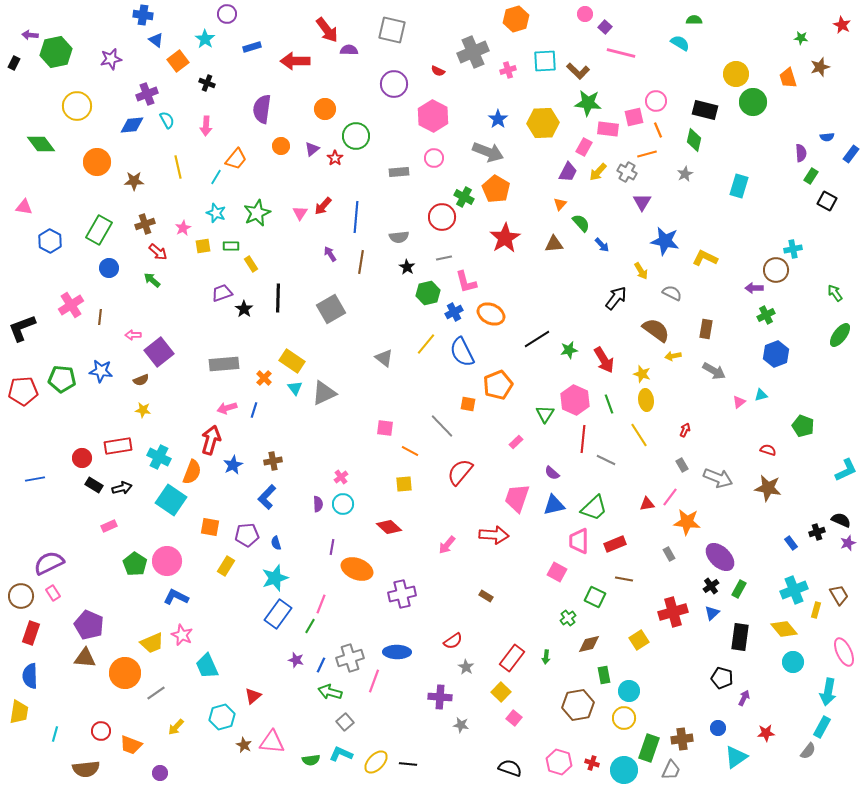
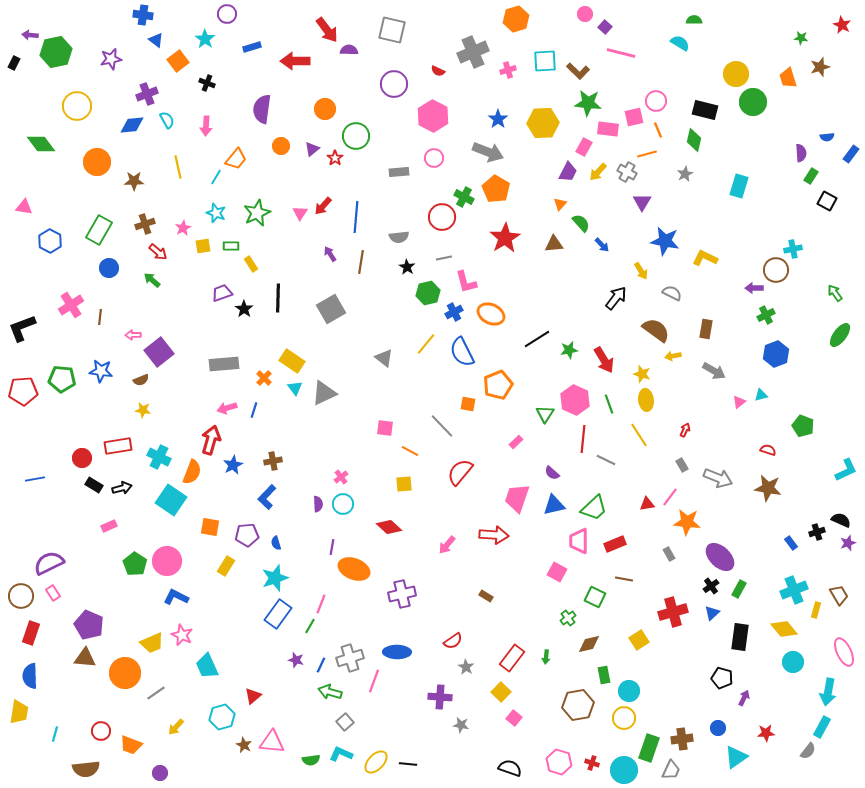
orange ellipse at (357, 569): moved 3 px left
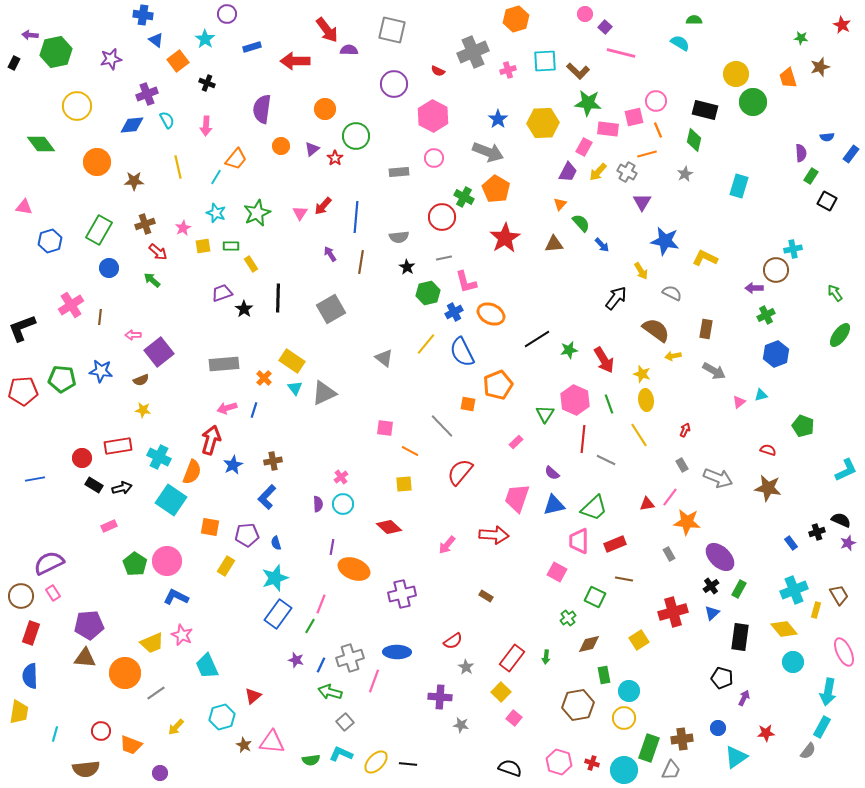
blue hexagon at (50, 241): rotated 15 degrees clockwise
purple pentagon at (89, 625): rotated 28 degrees counterclockwise
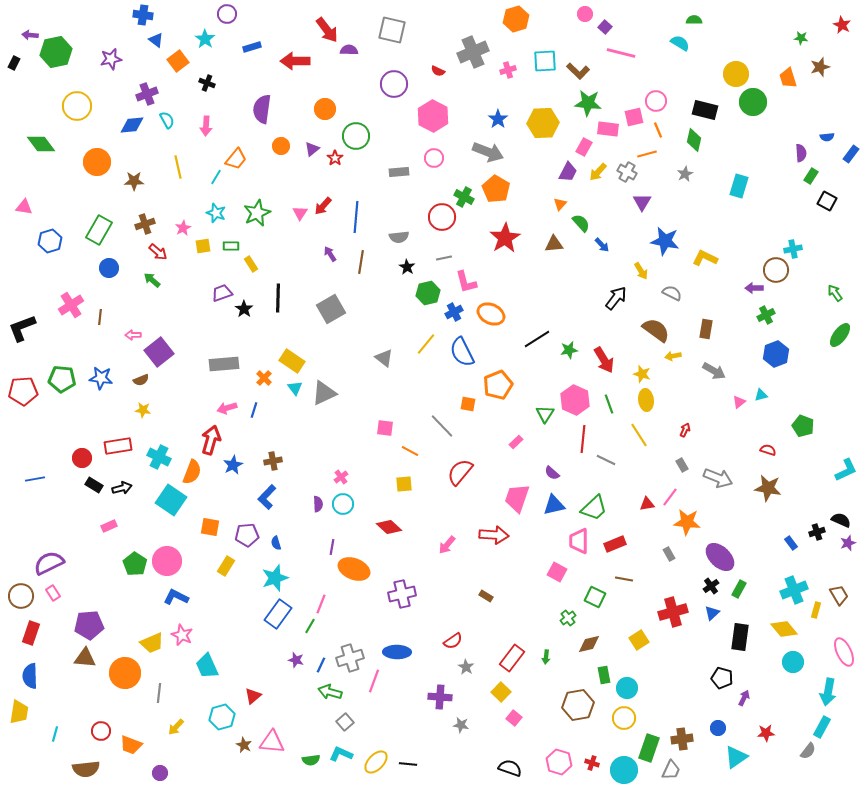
blue star at (101, 371): moved 7 px down
cyan circle at (629, 691): moved 2 px left, 3 px up
gray line at (156, 693): moved 3 px right; rotated 48 degrees counterclockwise
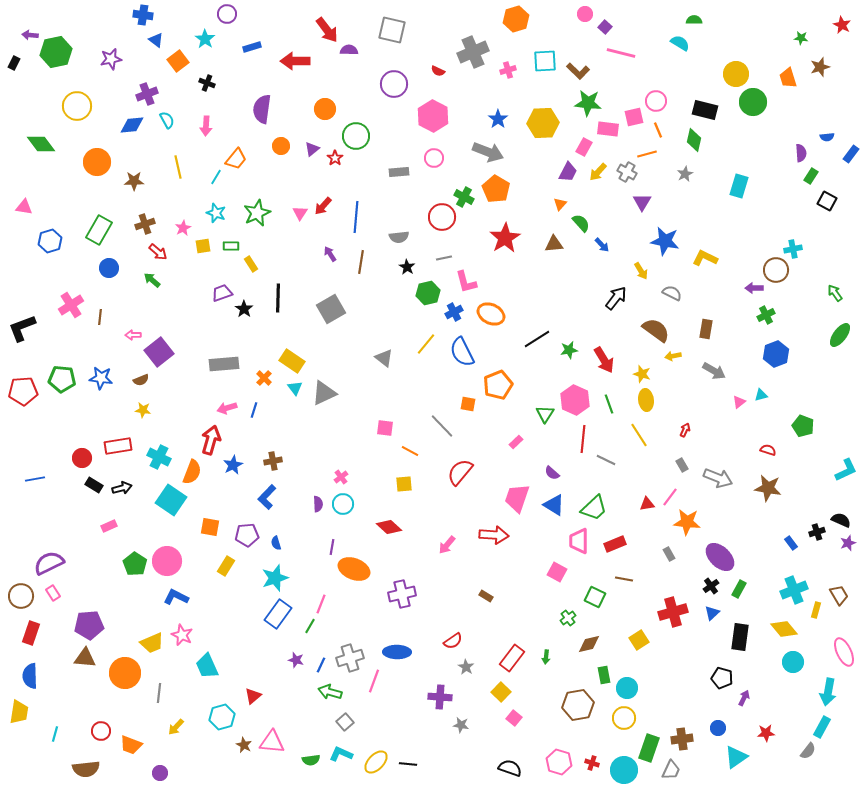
blue triangle at (554, 505): rotated 45 degrees clockwise
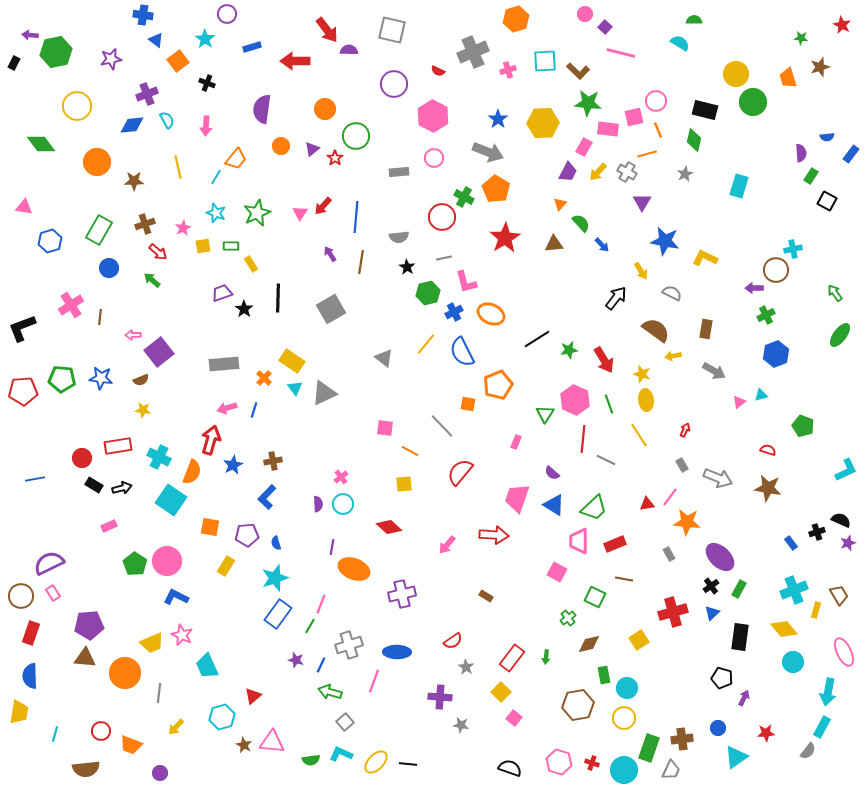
pink rectangle at (516, 442): rotated 24 degrees counterclockwise
gray cross at (350, 658): moved 1 px left, 13 px up
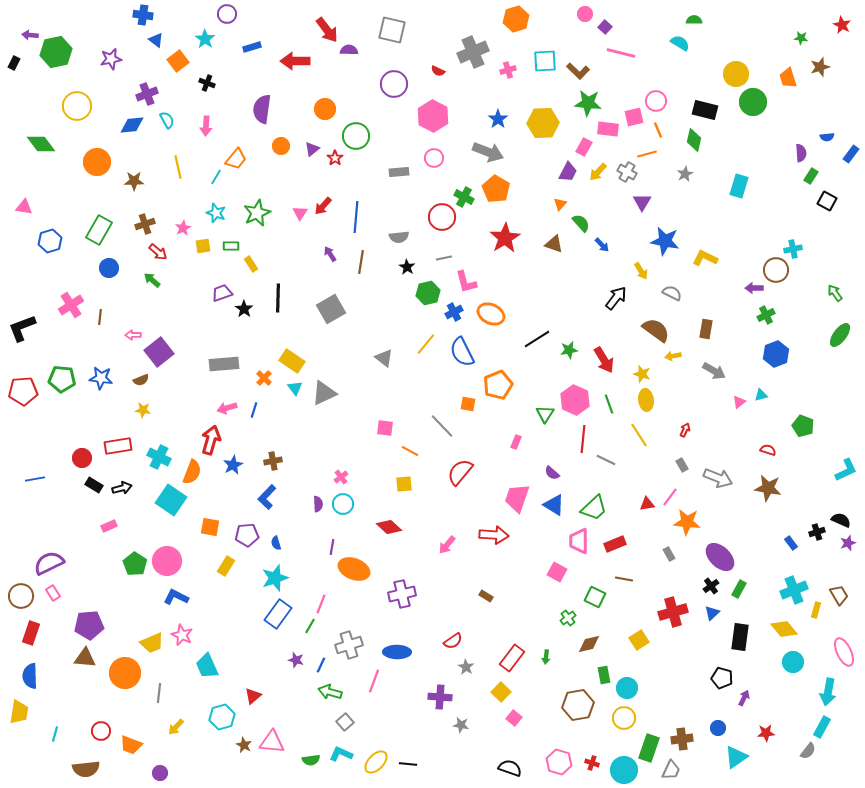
brown triangle at (554, 244): rotated 24 degrees clockwise
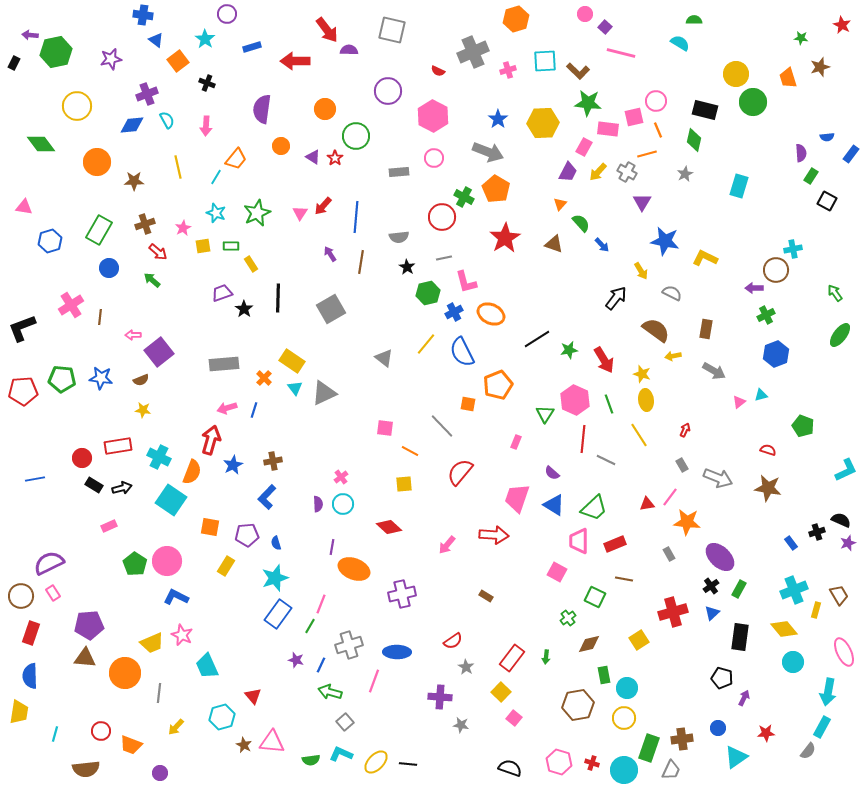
purple circle at (394, 84): moved 6 px left, 7 px down
purple triangle at (312, 149): moved 1 px right, 8 px down; rotated 49 degrees counterclockwise
red triangle at (253, 696): rotated 30 degrees counterclockwise
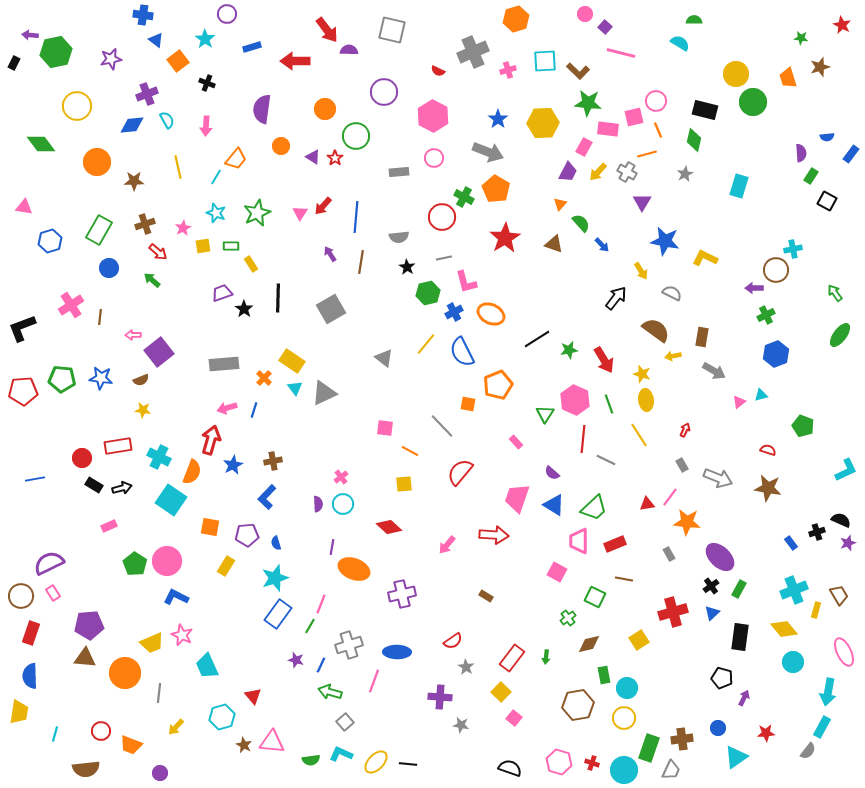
purple circle at (388, 91): moved 4 px left, 1 px down
brown rectangle at (706, 329): moved 4 px left, 8 px down
pink rectangle at (516, 442): rotated 64 degrees counterclockwise
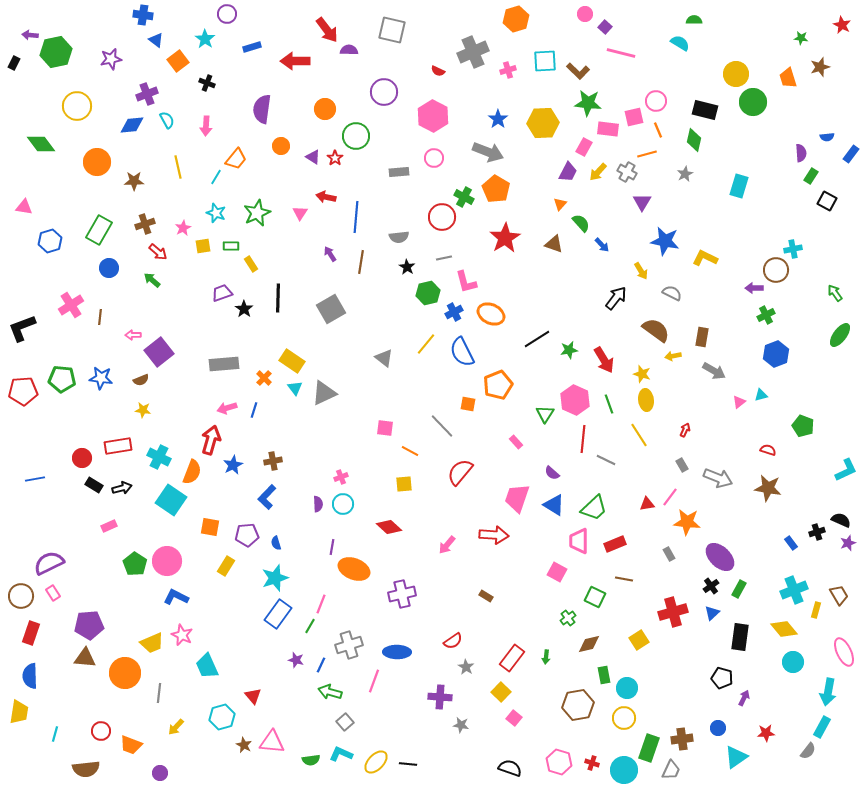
red arrow at (323, 206): moved 3 px right, 9 px up; rotated 60 degrees clockwise
pink cross at (341, 477): rotated 16 degrees clockwise
